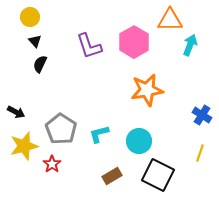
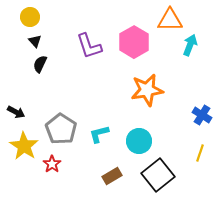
yellow star: rotated 24 degrees counterclockwise
black square: rotated 24 degrees clockwise
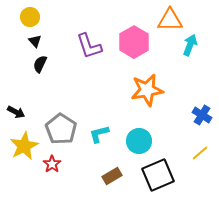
yellow star: rotated 12 degrees clockwise
yellow line: rotated 30 degrees clockwise
black square: rotated 16 degrees clockwise
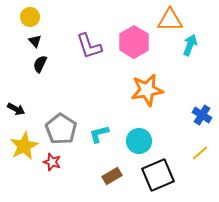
black arrow: moved 3 px up
red star: moved 2 px up; rotated 18 degrees counterclockwise
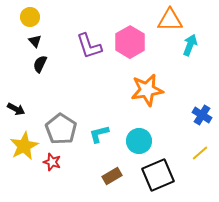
pink hexagon: moved 4 px left
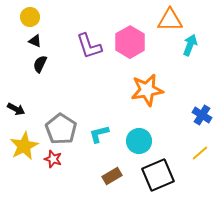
black triangle: rotated 24 degrees counterclockwise
red star: moved 1 px right, 3 px up
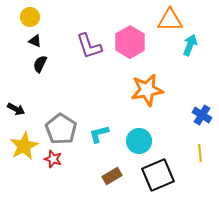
yellow line: rotated 54 degrees counterclockwise
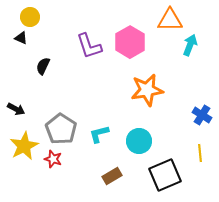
black triangle: moved 14 px left, 3 px up
black semicircle: moved 3 px right, 2 px down
black square: moved 7 px right
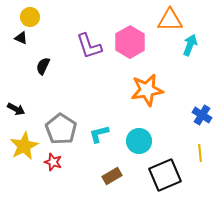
red star: moved 3 px down
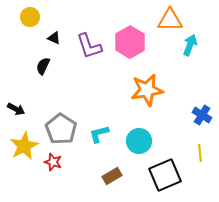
black triangle: moved 33 px right
